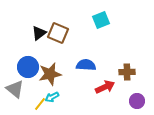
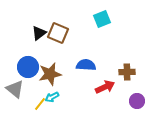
cyan square: moved 1 px right, 1 px up
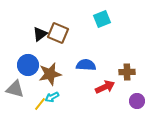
black triangle: moved 1 px right, 1 px down
blue circle: moved 2 px up
gray triangle: rotated 24 degrees counterclockwise
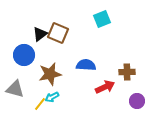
blue circle: moved 4 px left, 10 px up
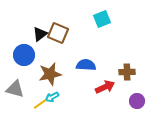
yellow line: rotated 16 degrees clockwise
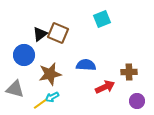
brown cross: moved 2 px right
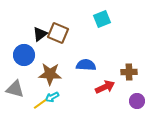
brown star: rotated 15 degrees clockwise
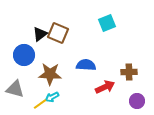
cyan square: moved 5 px right, 4 px down
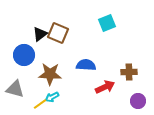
purple circle: moved 1 px right
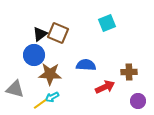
blue circle: moved 10 px right
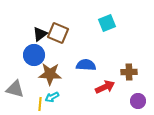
yellow line: rotated 48 degrees counterclockwise
